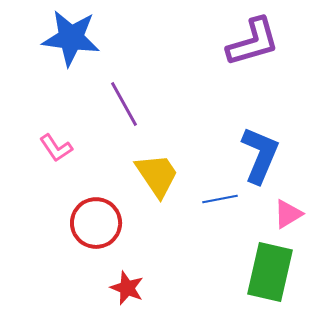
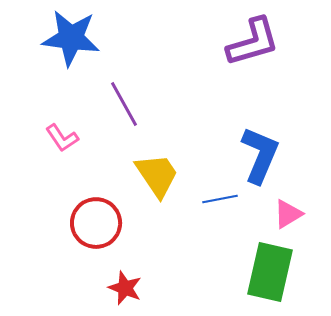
pink L-shape: moved 6 px right, 10 px up
red star: moved 2 px left
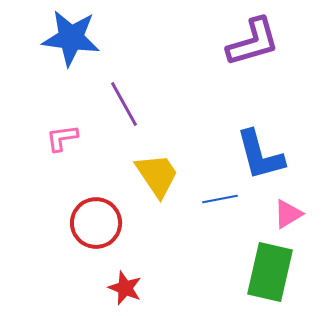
pink L-shape: rotated 116 degrees clockwise
blue L-shape: rotated 142 degrees clockwise
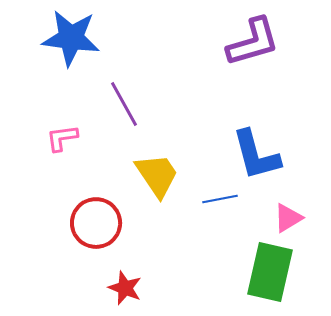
blue L-shape: moved 4 px left
pink triangle: moved 4 px down
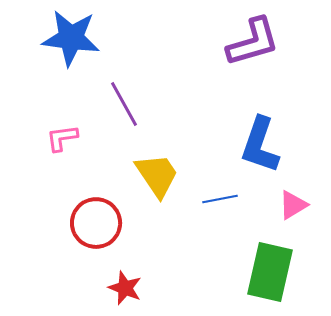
blue L-shape: moved 4 px right, 10 px up; rotated 34 degrees clockwise
pink triangle: moved 5 px right, 13 px up
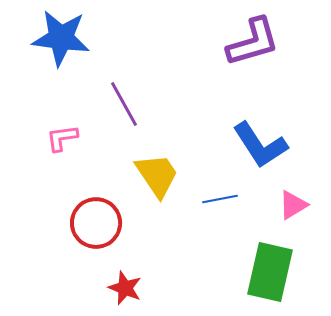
blue star: moved 10 px left
blue L-shape: rotated 52 degrees counterclockwise
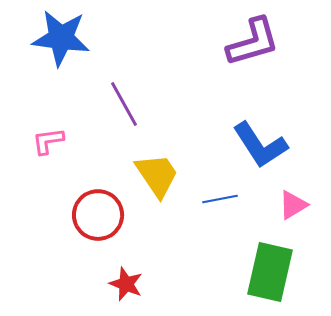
pink L-shape: moved 14 px left, 3 px down
red circle: moved 2 px right, 8 px up
red star: moved 1 px right, 4 px up
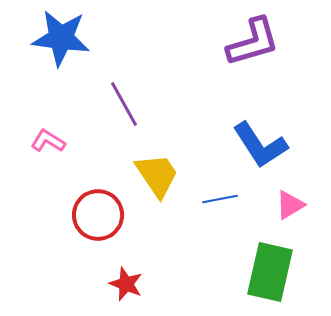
pink L-shape: rotated 40 degrees clockwise
pink triangle: moved 3 px left
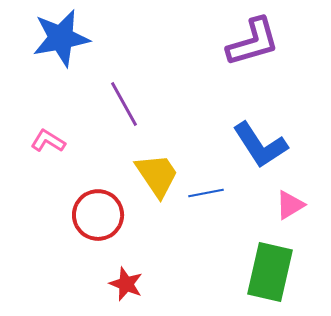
blue star: rotated 18 degrees counterclockwise
blue line: moved 14 px left, 6 px up
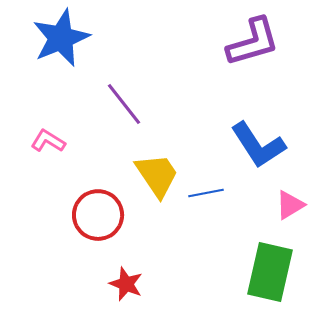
blue star: rotated 12 degrees counterclockwise
purple line: rotated 9 degrees counterclockwise
blue L-shape: moved 2 px left
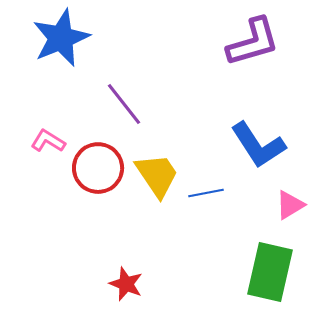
red circle: moved 47 px up
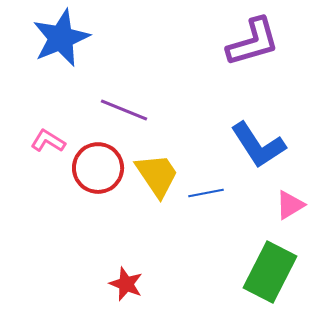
purple line: moved 6 px down; rotated 30 degrees counterclockwise
green rectangle: rotated 14 degrees clockwise
